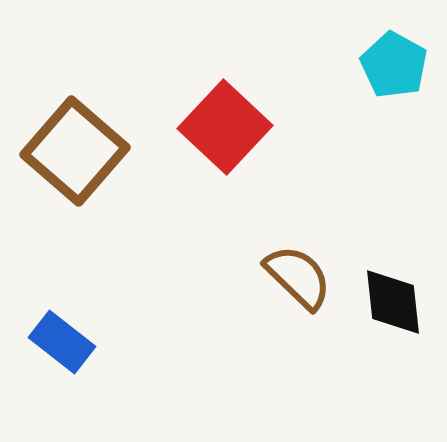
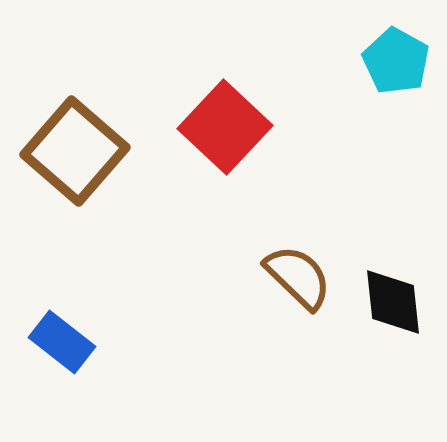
cyan pentagon: moved 2 px right, 4 px up
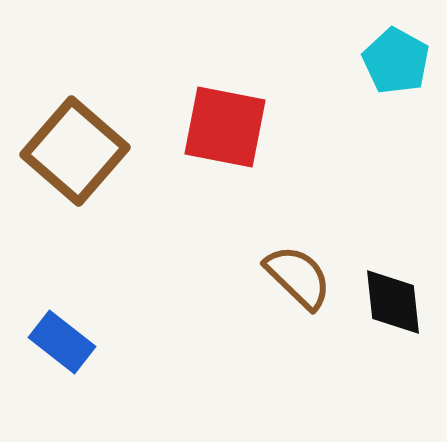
red square: rotated 32 degrees counterclockwise
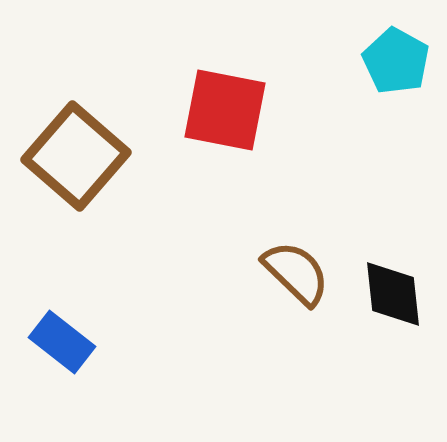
red square: moved 17 px up
brown square: moved 1 px right, 5 px down
brown semicircle: moved 2 px left, 4 px up
black diamond: moved 8 px up
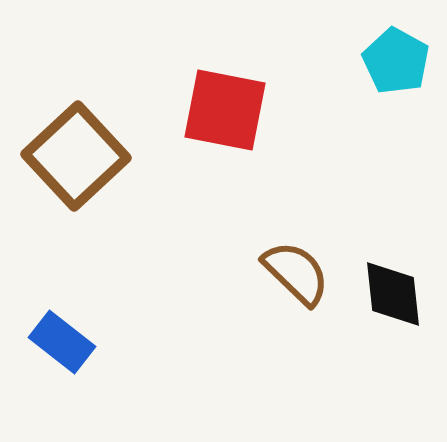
brown square: rotated 6 degrees clockwise
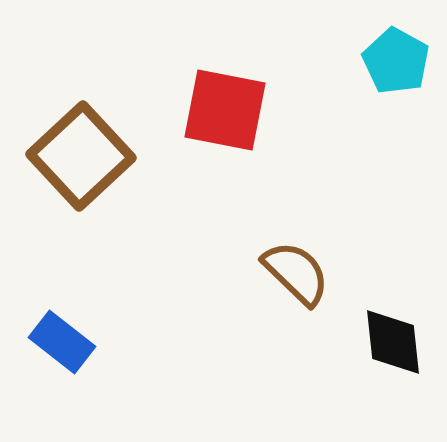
brown square: moved 5 px right
black diamond: moved 48 px down
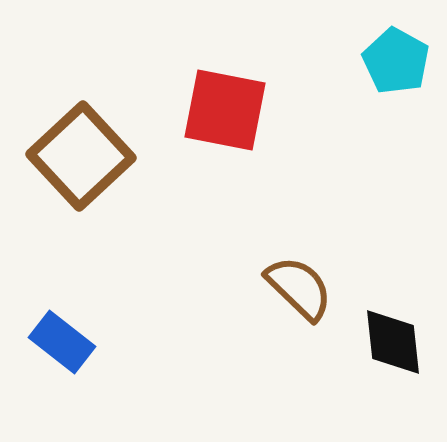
brown semicircle: moved 3 px right, 15 px down
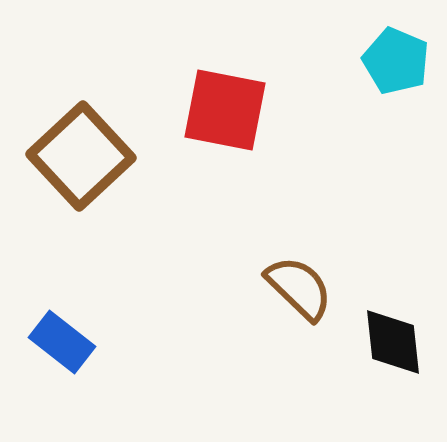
cyan pentagon: rotated 6 degrees counterclockwise
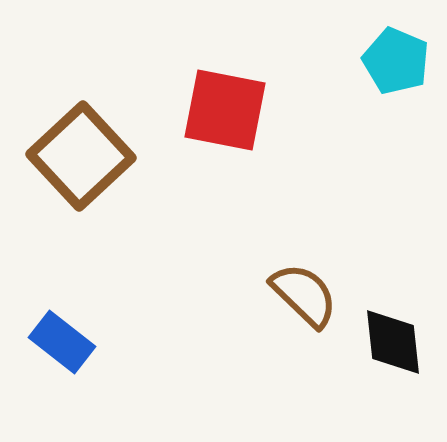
brown semicircle: moved 5 px right, 7 px down
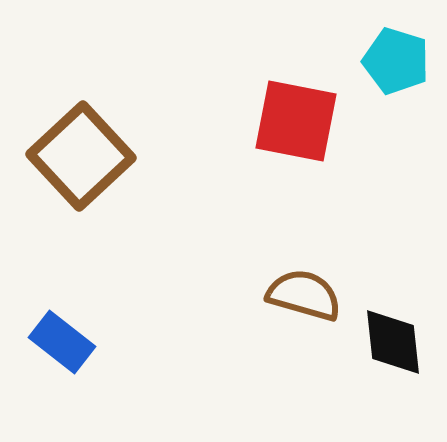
cyan pentagon: rotated 6 degrees counterclockwise
red square: moved 71 px right, 11 px down
brown semicircle: rotated 28 degrees counterclockwise
